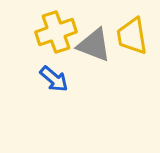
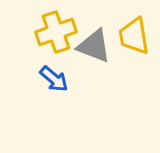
yellow trapezoid: moved 2 px right
gray triangle: moved 1 px down
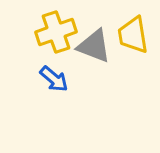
yellow trapezoid: moved 1 px left, 1 px up
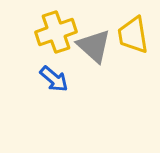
gray triangle: rotated 21 degrees clockwise
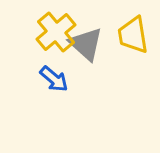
yellow cross: rotated 21 degrees counterclockwise
gray triangle: moved 8 px left, 2 px up
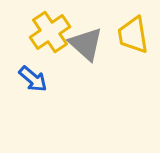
yellow cross: moved 6 px left; rotated 6 degrees clockwise
blue arrow: moved 21 px left
